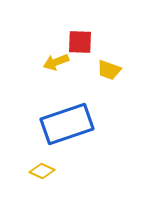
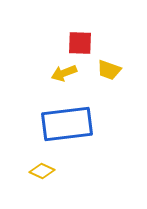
red square: moved 1 px down
yellow arrow: moved 8 px right, 11 px down
blue rectangle: rotated 12 degrees clockwise
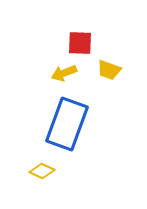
blue rectangle: rotated 63 degrees counterclockwise
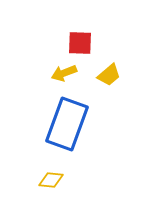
yellow trapezoid: moved 5 px down; rotated 60 degrees counterclockwise
yellow diamond: moved 9 px right, 9 px down; rotated 20 degrees counterclockwise
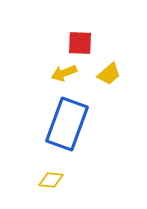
yellow trapezoid: moved 1 px up
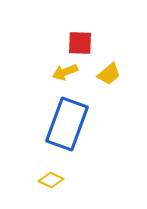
yellow arrow: moved 1 px right, 1 px up
yellow diamond: rotated 20 degrees clockwise
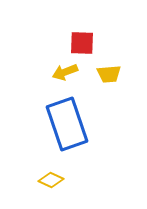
red square: moved 2 px right
yellow trapezoid: rotated 35 degrees clockwise
blue rectangle: rotated 39 degrees counterclockwise
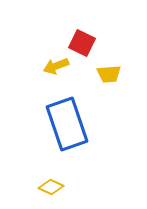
red square: rotated 24 degrees clockwise
yellow arrow: moved 9 px left, 6 px up
yellow diamond: moved 7 px down
